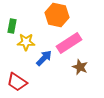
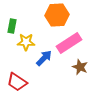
orange hexagon: rotated 15 degrees counterclockwise
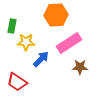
orange hexagon: moved 1 px left
blue arrow: moved 3 px left, 1 px down
brown star: rotated 21 degrees counterclockwise
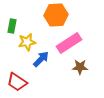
yellow star: moved 1 px right; rotated 12 degrees counterclockwise
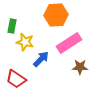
yellow star: moved 2 px left; rotated 24 degrees clockwise
red trapezoid: moved 1 px left, 3 px up
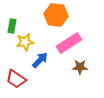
orange hexagon: rotated 10 degrees clockwise
yellow star: rotated 24 degrees counterclockwise
blue arrow: moved 1 px left, 1 px down
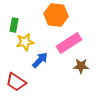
green rectangle: moved 2 px right, 1 px up
brown star: moved 1 px right, 1 px up
red trapezoid: moved 3 px down
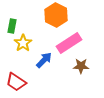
orange hexagon: rotated 20 degrees clockwise
green rectangle: moved 2 px left, 1 px down
yellow star: moved 2 px left, 1 px down; rotated 24 degrees counterclockwise
blue arrow: moved 4 px right
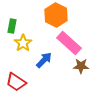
pink rectangle: rotated 75 degrees clockwise
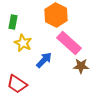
green rectangle: moved 1 px right, 4 px up
yellow star: rotated 12 degrees counterclockwise
red trapezoid: moved 1 px right, 2 px down
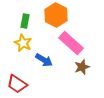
green rectangle: moved 12 px right, 1 px up
pink rectangle: moved 2 px right
blue arrow: rotated 78 degrees clockwise
brown star: moved 1 px right, 1 px down; rotated 21 degrees counterclockwise
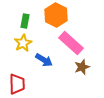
yellow star: rotated 18 degrees clockwise
red trapezoid: rotated 125 degrees counterclockwise
